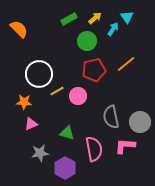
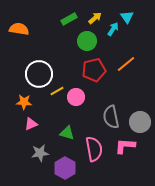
orange semicircle: rotated 36 degrees counterclockwise
pink circle: moved 2 px left, 1 px down
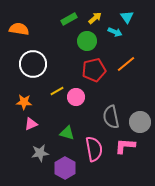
cyan arrow: moved 2 px right, 3 px down; rotated 80 degrees clockwise
white circle: moved 6 px left, 10 px up
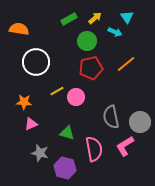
white circle: moved 3 px right, 2 px up
red pentagon: moved 3 px left, 2 px up
pink L-shape: rotated 35 degrees counterclockwise
gray star: rotated 24 degrees clockwise
purple hexagon: rotated 15 degrees counterclockwise
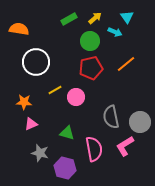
green circle: moved 3 px right
yellow line: moved 2 px left, 1 px up
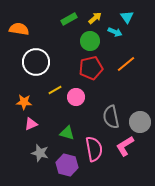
purple hexagon: moved 2 px right, 3 px up
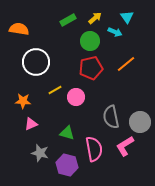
green rectangle: moved 1 px left, 1 px down
orange star: moved 1 px left, 1 px up
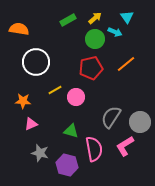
green circle: moved 5 px right, 2 px up
gray semicircle: rotated 45 degrees clockwise
green triangle: moved 4 px right, 2 px up
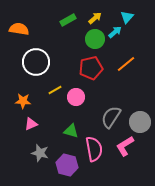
cyan triangle: rotated 16 degrees clockwise
cyan arrow: rotated 64 degrees counterclockwise
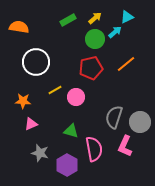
cyan triangle: rotated 24 degrees clockwise
orange semicircle: moved 2 px up
gray semicircle: moved 3 px right; rotated 15 degrees counterclockwise
pink L-shape: rotated 35 degrees counterclockwise
purple hexagon: rotated 15 degrees clockwise
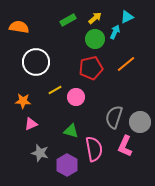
cyan arrow: rotated 24 degrees counterclockwise
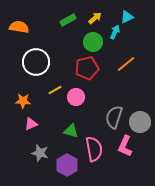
green circle: moved 2 px left, 3 px down
red pentagon: moved 4 px left
